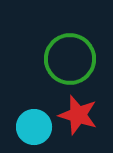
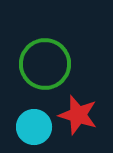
green circle: moved 25 px left, 5 px down
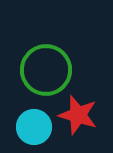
green circle: moved 1 px right, 6 px down
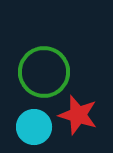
green circle: moved 2 px left, 2 px down
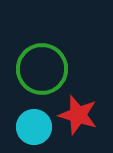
green circle: moved 2 px left, 3 px up
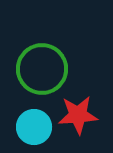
red star: rotated 21 degrees counterclockwise
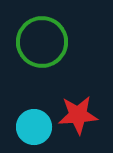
green circle: moved 27 px up
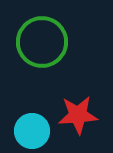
cyan circle: moved 2 px left, 4 px down
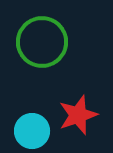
red star: rotated 15 degrees counterclockwise
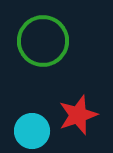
green circle: moved 1 px right, 1 px up
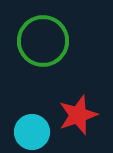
cyan circle: moved 1 px down
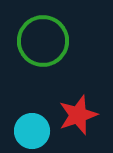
cyan circle: moved 1 px up
